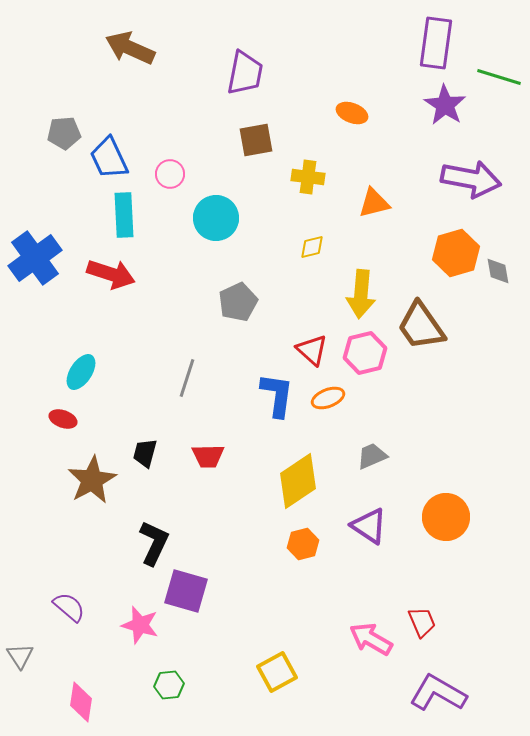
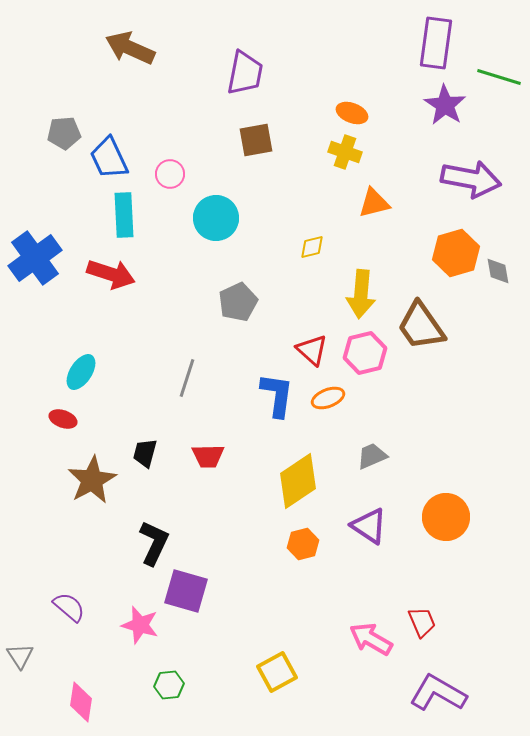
yellow cross at (308, 177): moved 37 px right, 25 px up; rotated 12 degrees clockwise
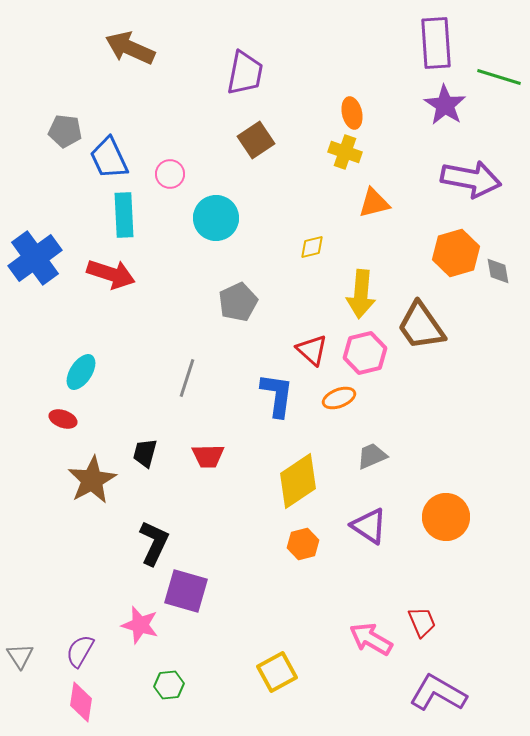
purple rectangle at (436, 43): rotated 12 degrees counterclockwise
orange ellipse at (352, 113): rotated 56 degrees clockwise
gray pentagon at (64, 133): moved 1 px right, 2 px up; rotated 12 degrees clockwise
brown square at (256, 140): rotated 24 degrees counterclockwise
orange ellipse at (328, 398): moved 11 px right
purple semicircle at (69, 607): moved 11 px right, 44 px down; rotated 100 degrees counterclockwise
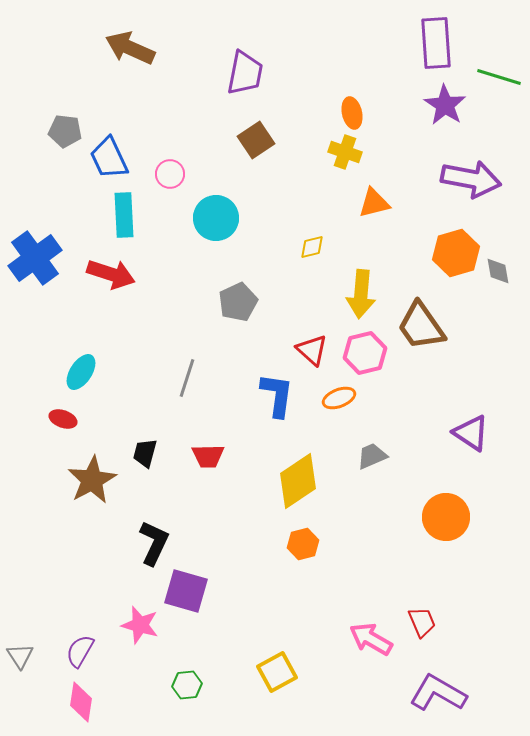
purple triangle at (369, 526): moved 102 px right, 93 px up
green hexagon at (169, 685): moved 18 px right
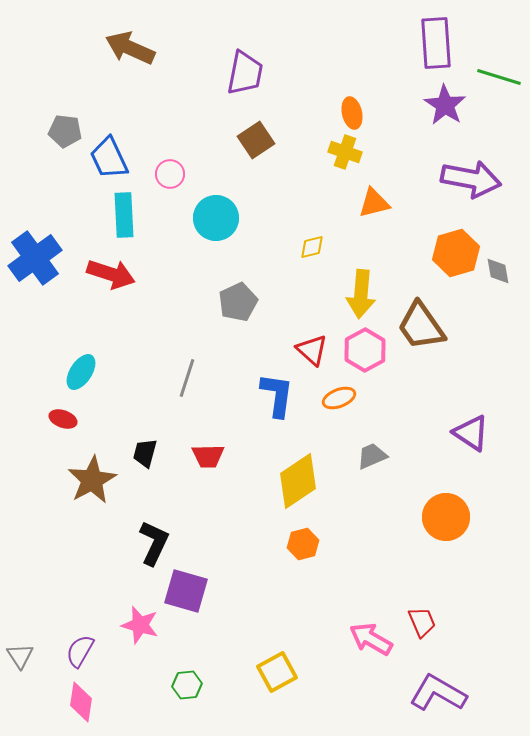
pink hexagon at (365, 353): moved 3 px up; rotated 15 degrees counterclockwise
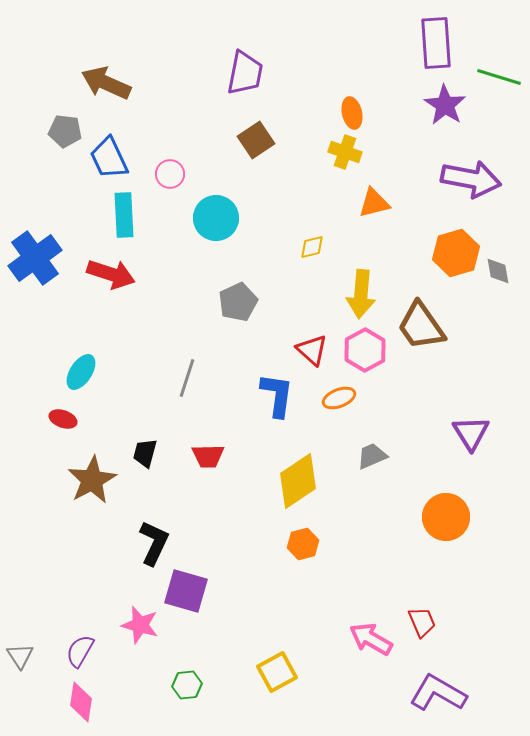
brown arrow at (130, 48): moved 24 px left, 35 px down
purple triangle at (471, 433): rotated 24 degrees clockwise
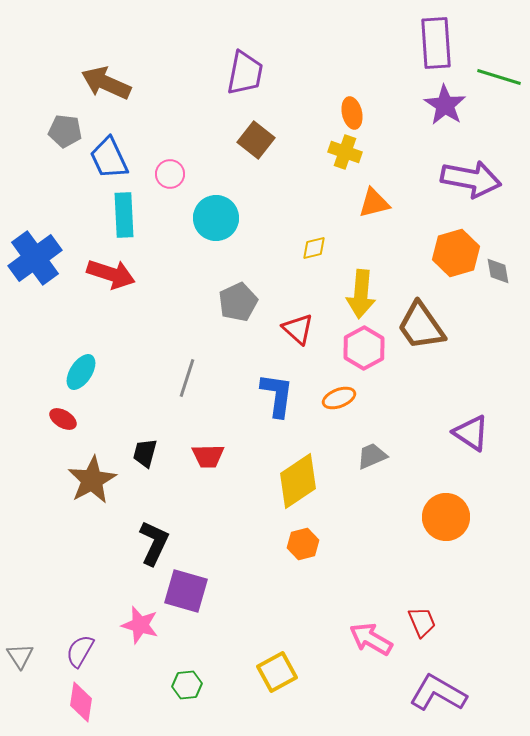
brown square at (256, 140): rotated 18 degrees counterclockwise
yellow diamond at (312, 247): moved 2 px right, 1 px down
red triangle at (312, 350): moved 14 px left, 21 px up
pink hexagon at (365, 350): moved 1 px left, 2 px up
red ellipse at (63, 419): rotated 12 degrees clockwise
purple triangle at (471, 433): rotated 24 degrees counterclockwise
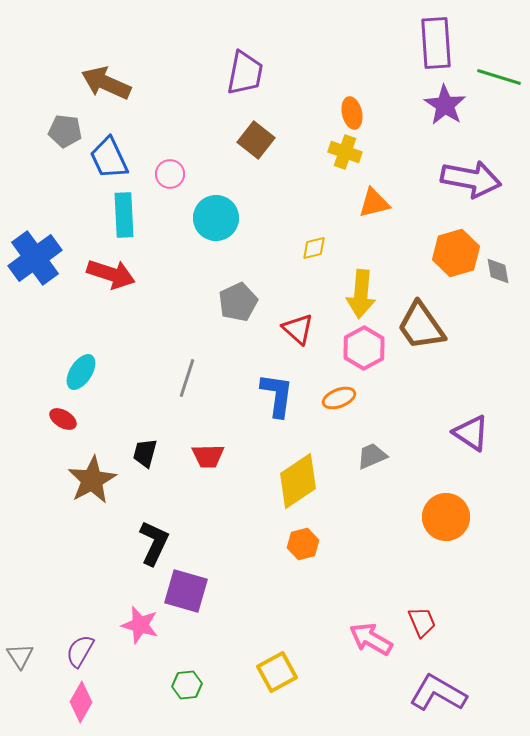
pink diamond at (81, 702): rotated 21 degrees clockwise
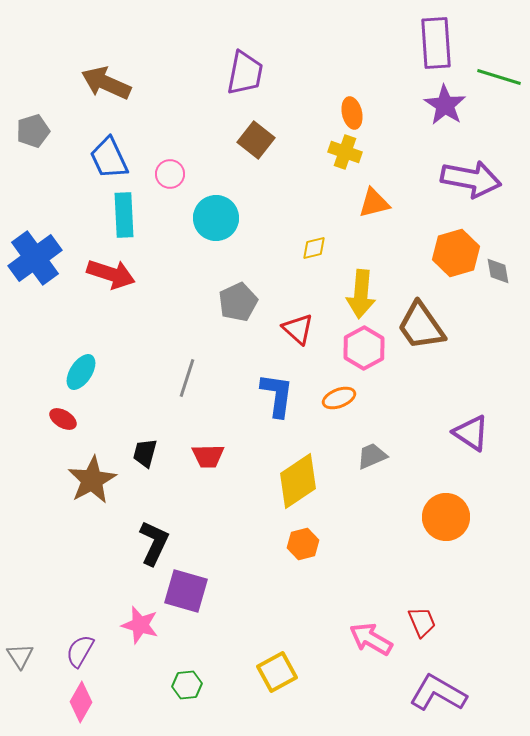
gray pentagon at (65, 131): moved 32 px left; rotated 24 degrees counterclockwise
